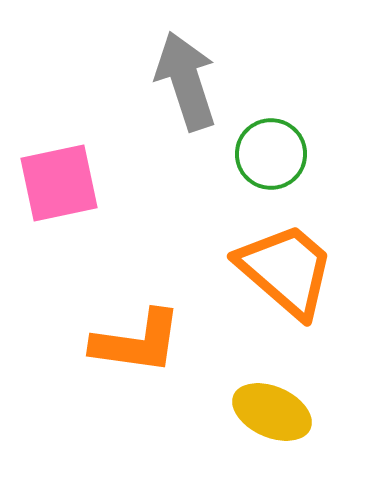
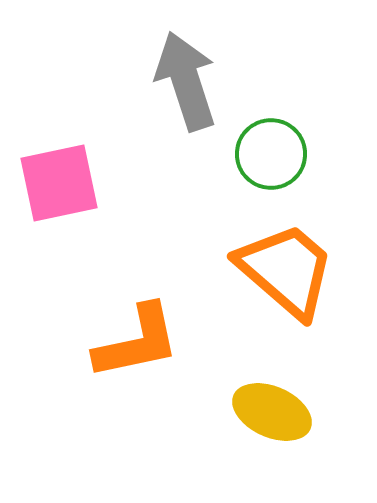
orange L-shape: rotated 20 degrees counterclockwise
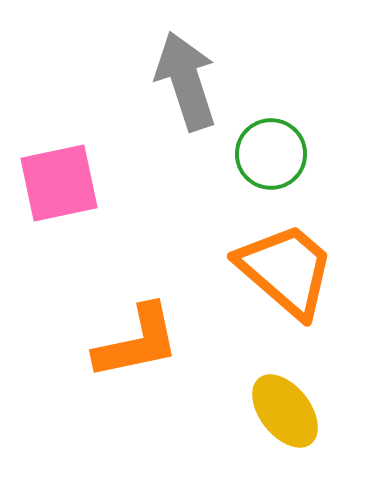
yellow ellipse: moved 13 px right, 1 px up; rotated 28 degrees clockwise
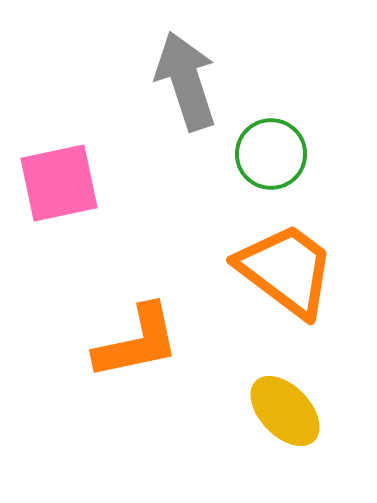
orange trapezoid: rotated 4 degrees counterclockwise
yellow ellipse: rotated 6 degrees counterclockwise
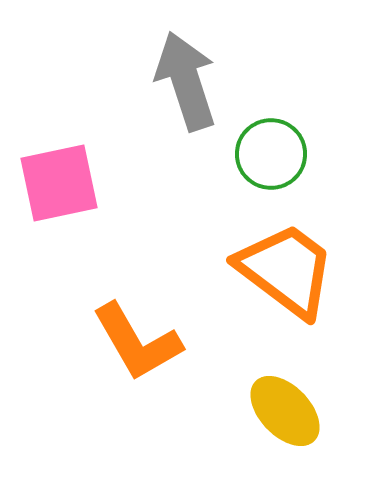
orange L-shape: rotated 72 degrees clockwise
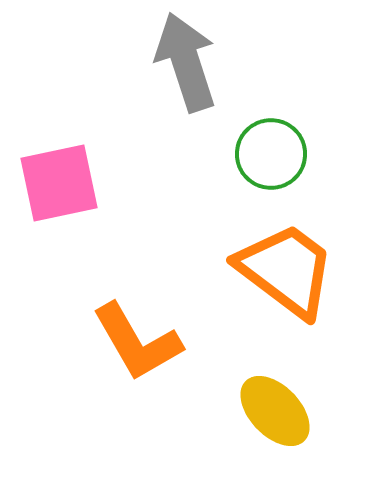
gray arrow: moved 19 px up
yellow ellipse: moved 10 px left
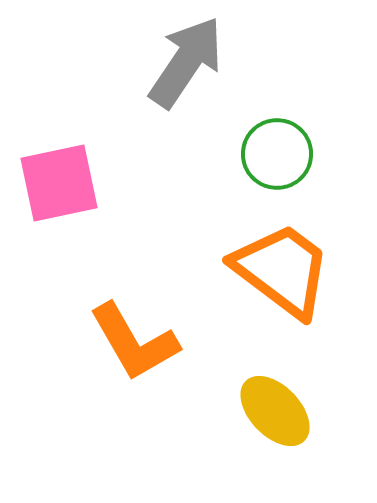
gray arrow: rotated 52 degrees clockwise
green circle: moved 6 px right
orange trapezoid: moved 4 px left
orange L-shape: moved 3 px left
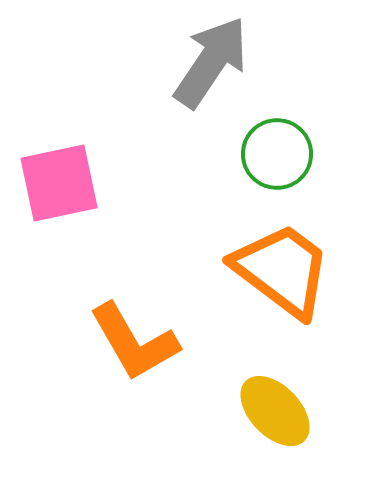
gray arrow: moved 25 px right
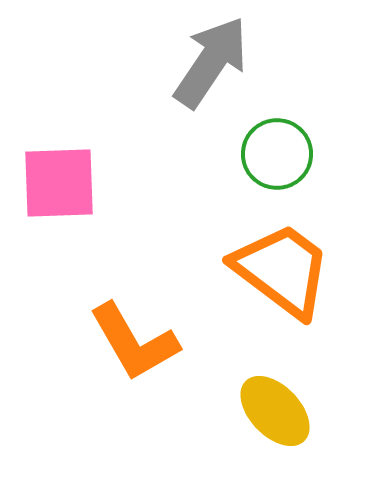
pink square: rotated 10 degrees clockwise
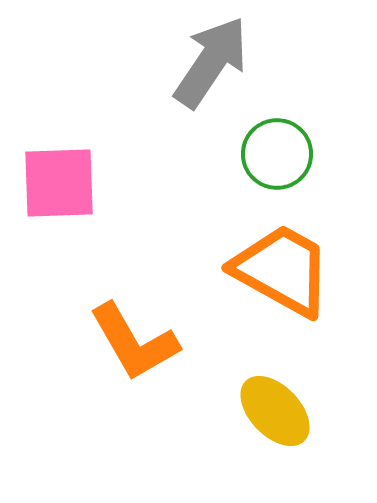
orange trapezoid: rotated 8 degrees counterclockwise
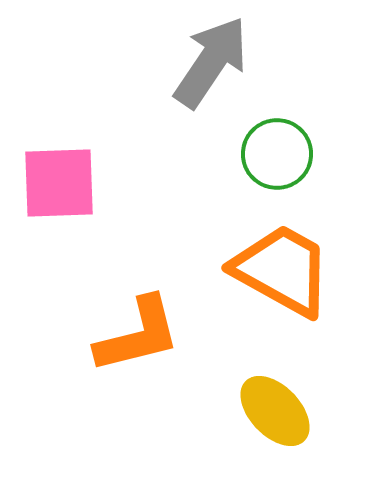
orange L-shape: moved 4 px right, 7 px up; rotated 74 degrees counterclockwise
